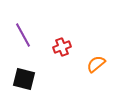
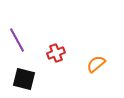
purple line: moved 6 px left, 5 px down
red cross: moved 6 px left, 6 px down
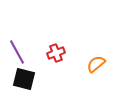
purple line: moved 12 px down
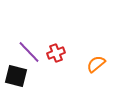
purple line: moved 12 px right; rotated 15 degrees counterclockwise
black square: moved 8 px left, 3 px up
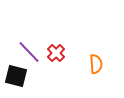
red cross: rotated 24 degrees counterclockwise
orange semicircle: rotated 126 degrees clockwise
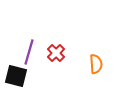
purple line: rotated 60 degrees clockwise
